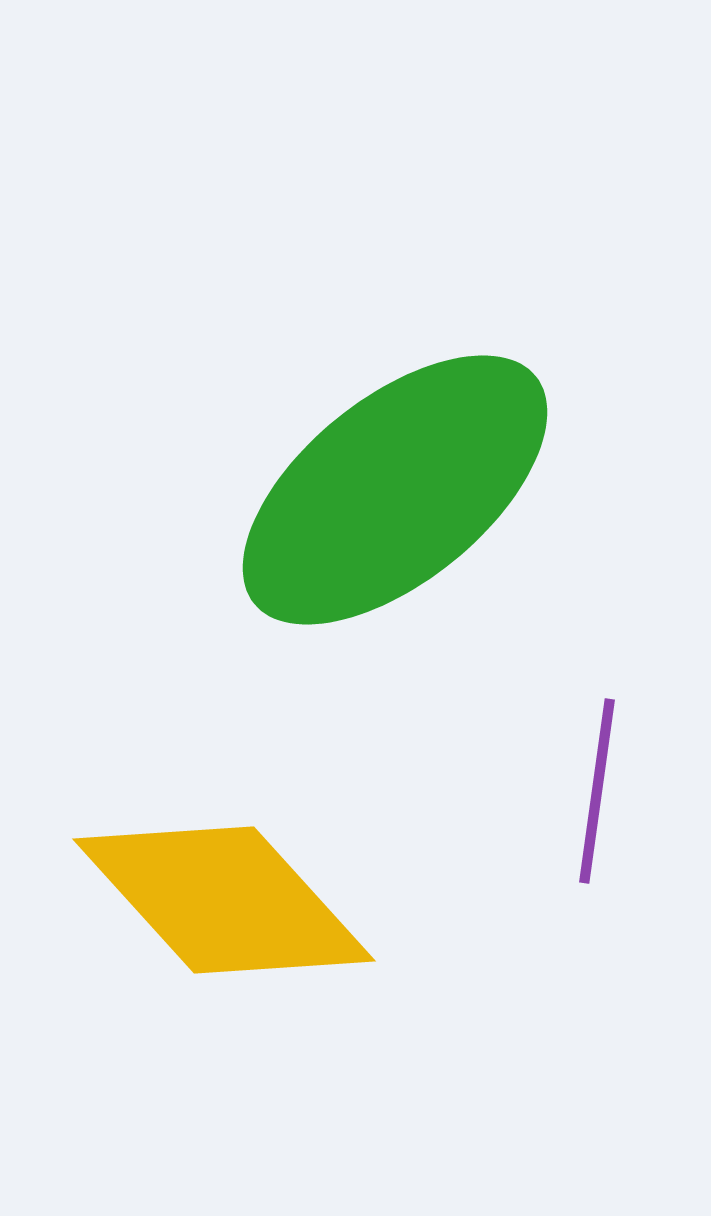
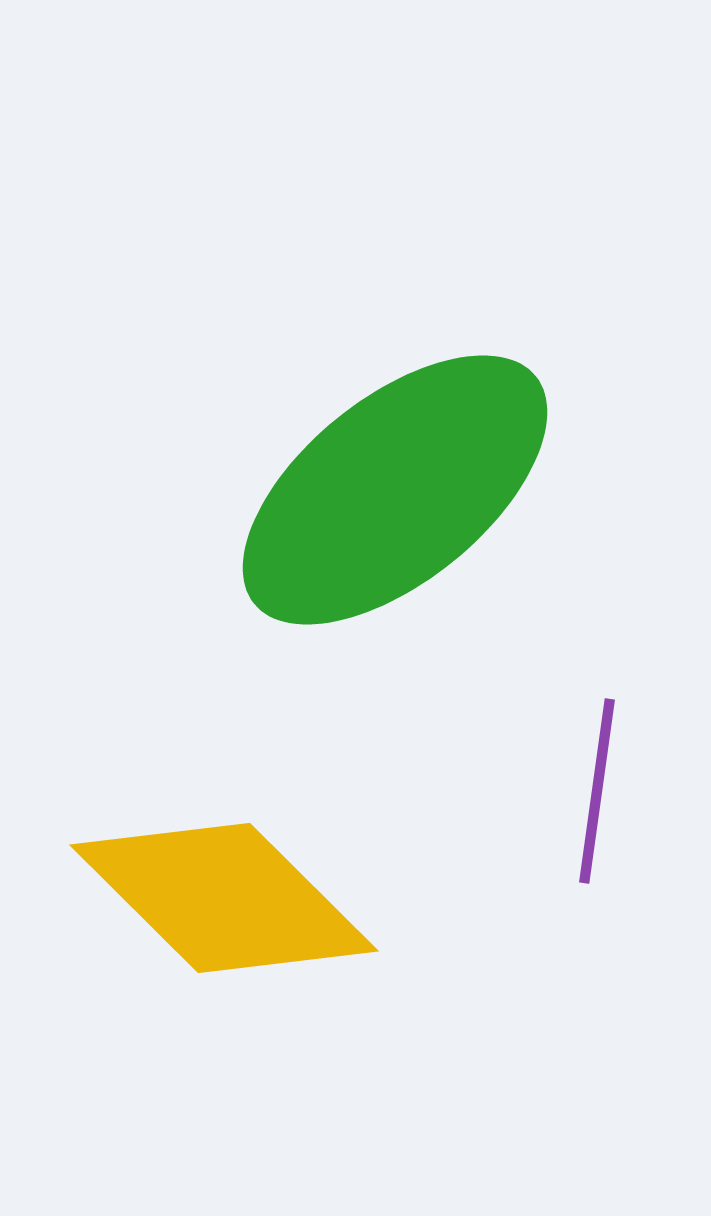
yellow diamond: moved 2 px up; rotated 3 degrees counterclockwise
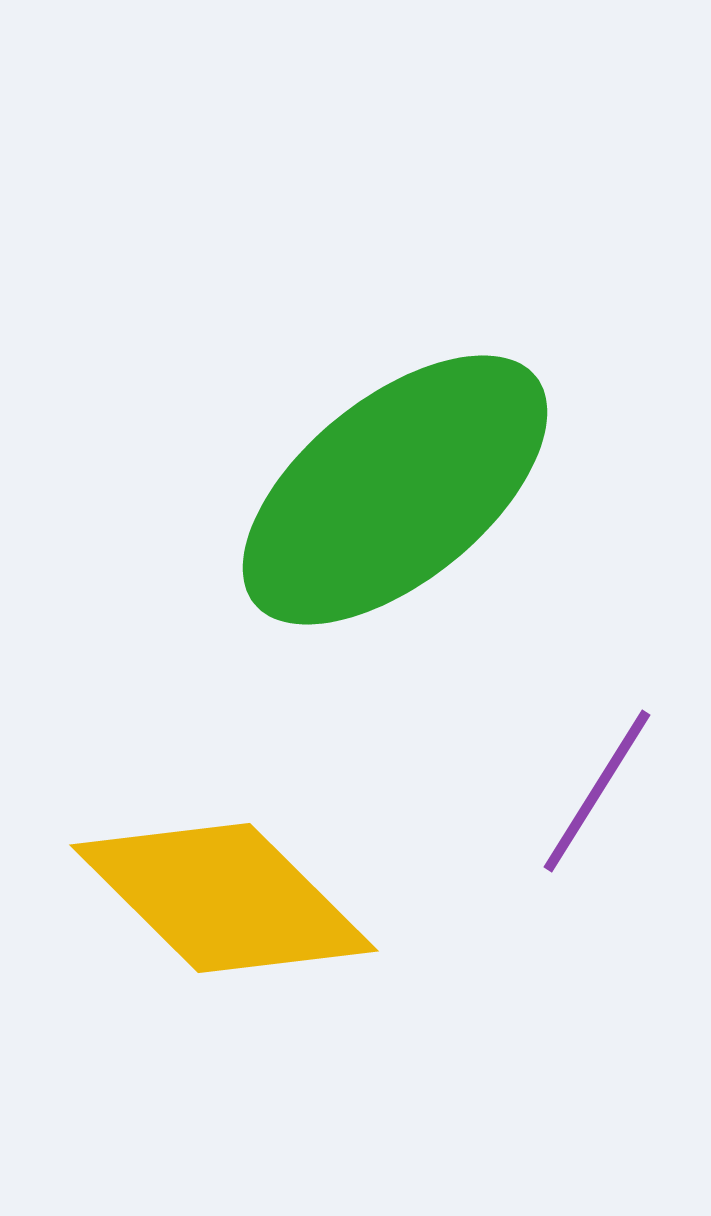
purple line: rotated 24 degrees clockwise
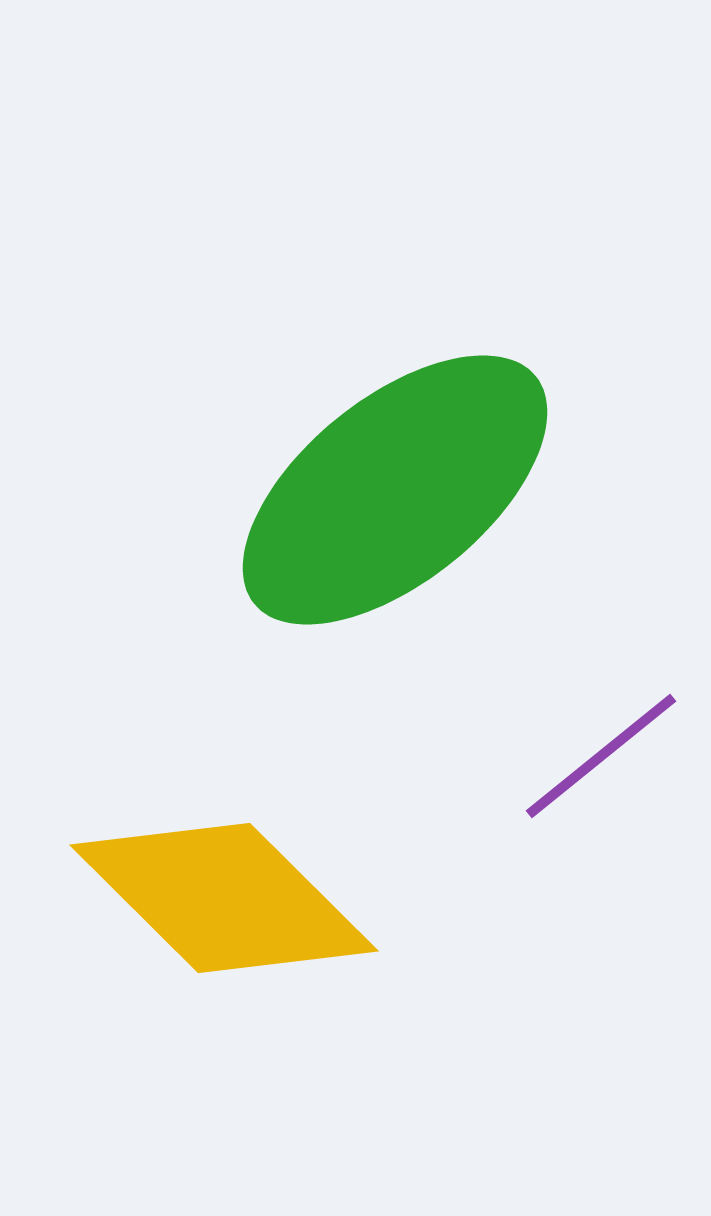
purple line: moved 4 px right, 35 px up; rotated 19 degrees clockwise
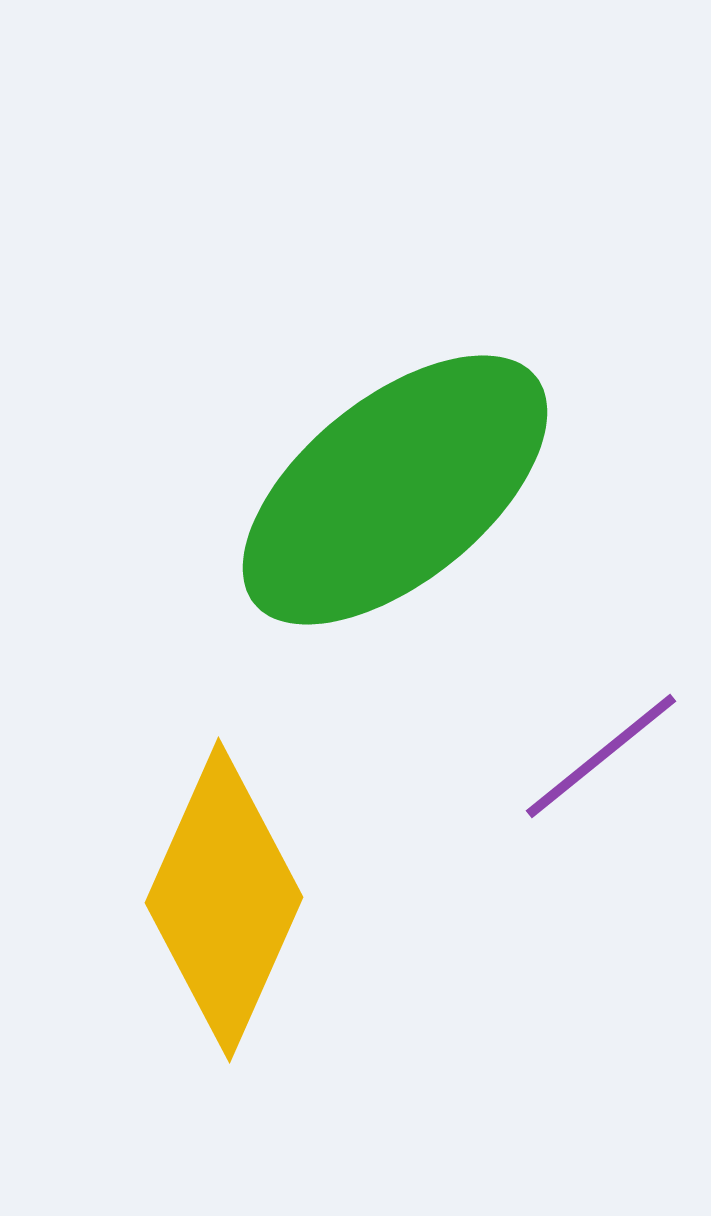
yellow diamond: moved 2 px down; rotated 69 degrees clockwise
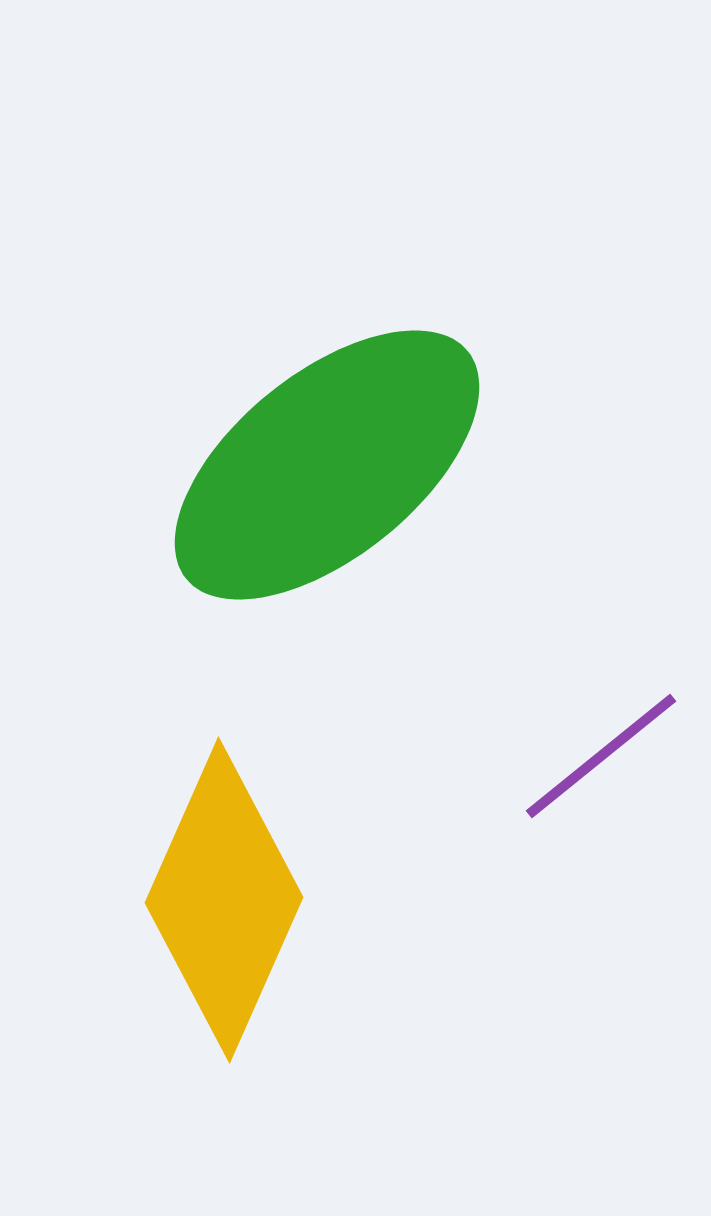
green ellipse: moved 68 px left, 25 px up
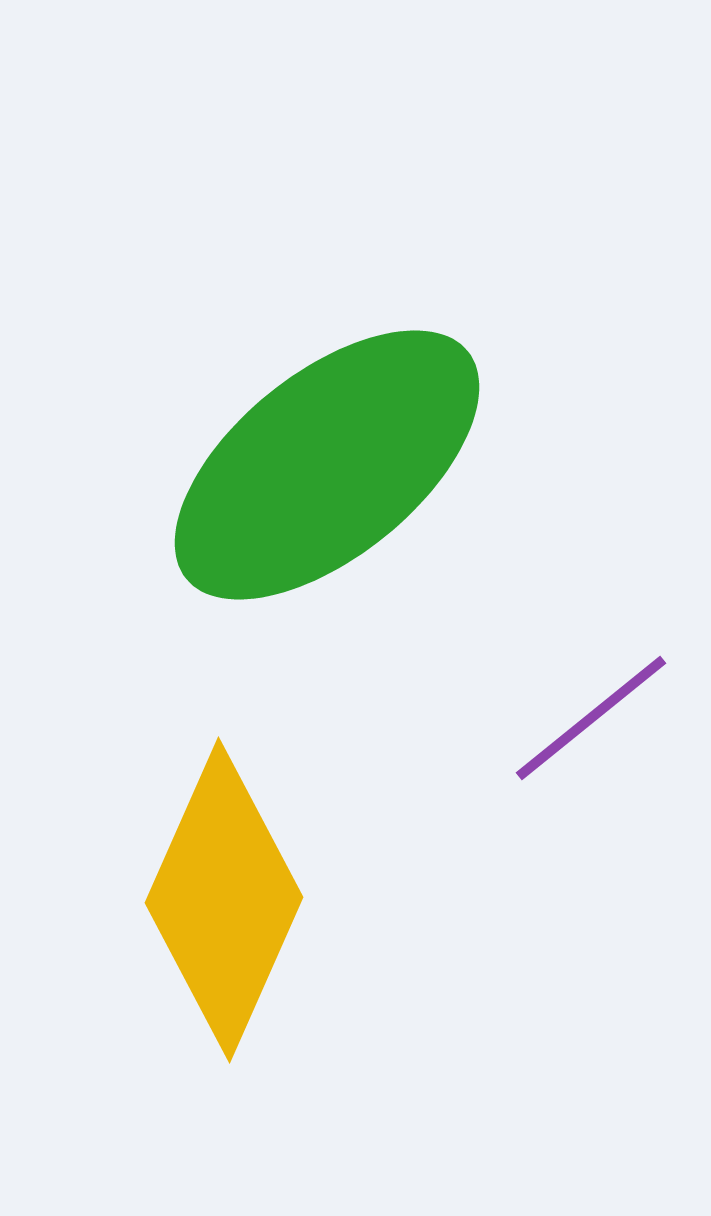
purple line: moved 10 px left, 38 px up
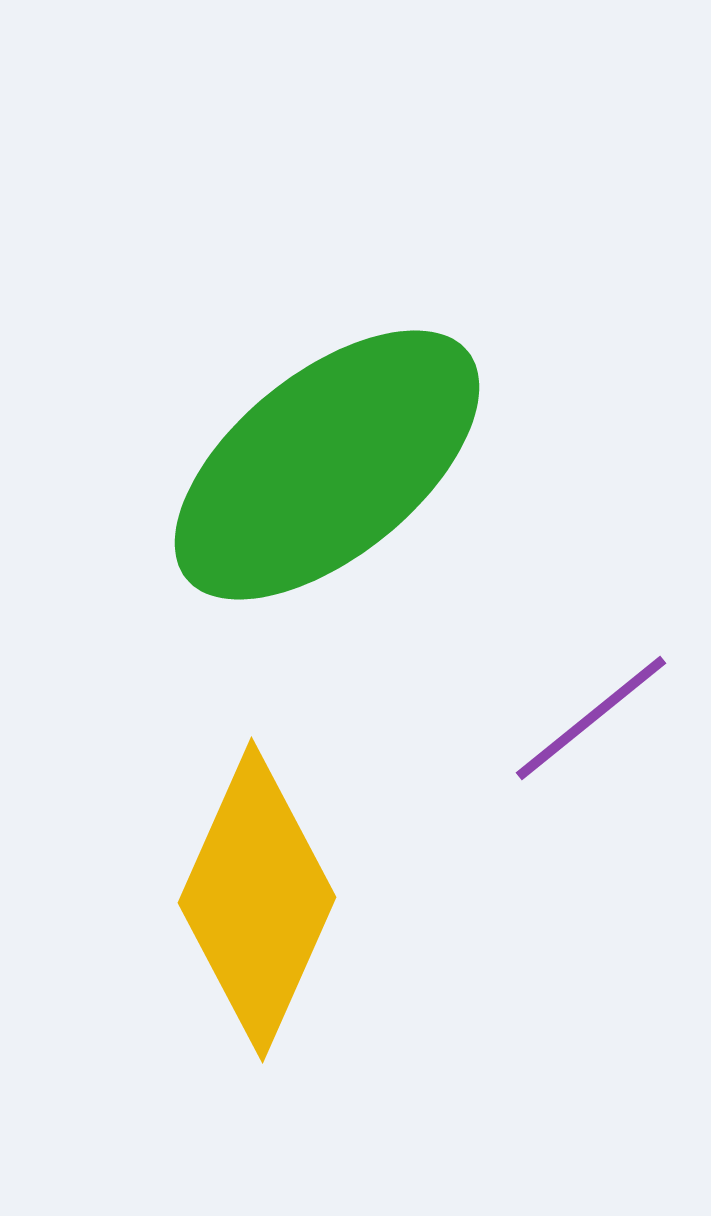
yellow diamond: moved 33 px right
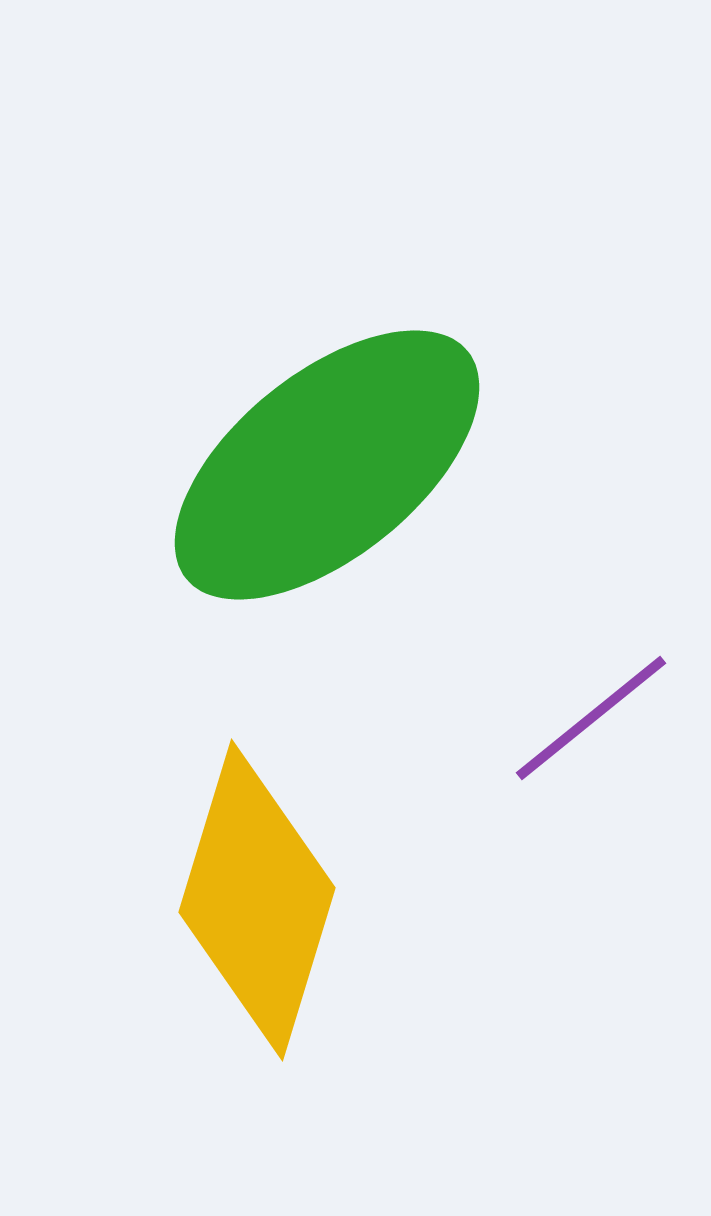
yellow diamond: rotated 7 degrees counterclockwise
